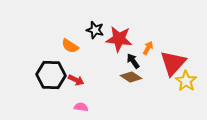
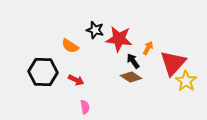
black hexagon: moved 8 px left, 3 px up
pink semicircle: moved 4 px right; rotated 72 degrees clockwise
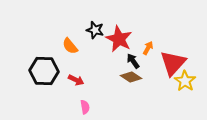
red star: rotated 20 degrees clockwise
orange semicircle: rotated 18 degrees clockwise
black hexagon: moved 1 px right, 1 px up
yellow star: moved 1 px left
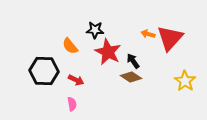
black star: rotated 12 degrees counterclockwise
red star: moved 11 px left, 13 px down
orange arrow: moved 14 px up; rotated 104 degrees counterclockwise
red triangle: moved 3 px left, 25 px up
pink semicircle: moved 13 px left, 3 px up
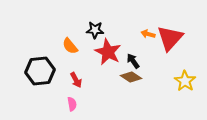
black hexagon: moved 4 px left; rotated 8 degrees counterclockwise
red arrow: rotated 35 degrees clockwise
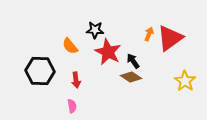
orange arrow: moved 1 px right; rotated 96 degrees clockwise
red triangle: rotated 12 degrees clockwise
black hexagon: rotated 8 degrees clockwise
red arrow: rotated 21 degrees clockwise
pink semicircle: moved 2 px down
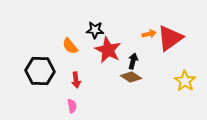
orange arrow: rotated 56 degrees clockwise
red star: moved 2 px up
black arrow: rotated 49 degrees clockwise
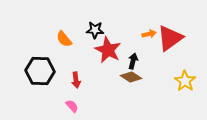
orange semicircle: moved 6 px left, 7 px up
pink semicircle: rotated 32 degrees counterclockwise
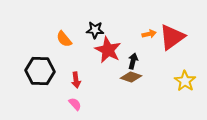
red triangle: moved 2 px right, 1 px up
brown diamond: rotated 15 degrees counterclockwise
pink semicircle: moved 3 px right, 2 px up
